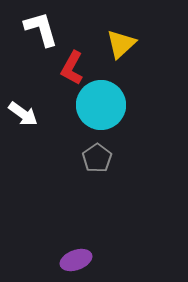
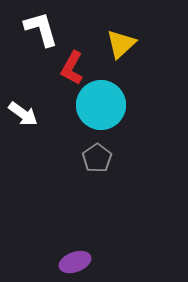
purple ellipse: moved 1 px left, 2 px down
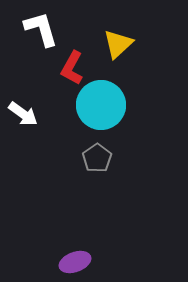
yellow triangle: moved 3 px left
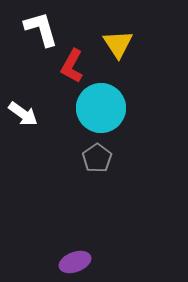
yellow triangle: rotated 20 degrees counterclockwise
red L-shape: moved 2 px up
cyan circle: moved 3 px down
